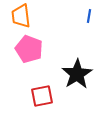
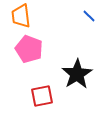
blue line: rotated 56 degrees counterclockwise
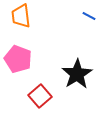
blue line: rotated 16 degrees counterclockwise
pink pentagon: moved 11 px left, 10 px down
red square: moved 2 px left; rotated 30 degrees counterclockwise
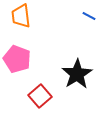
pink pentagon: moved 1 px left
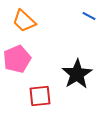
orange trapezoid: moved 3 px right, 5 px down; rotated 40 degrees counterclockwise
pink pentagon: rotated 28 degrees clockwise
red square: rotated 35 degrees clockwise
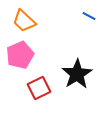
pink pentagon: moved 3 px right, 4 px up
red square: moved 1 px left, 8 px up; rotated 20 degrees counterclockwise
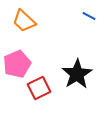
pink pentagon: moved 3 px left, 9 px down
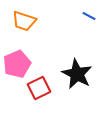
orange trapezoid: rotated 25 degrees counterclockwise
black star: rotated 12 degrees counterclockwise
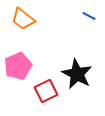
orange trapezoid: moved 1 px left, 2 px up; rotated 20 degrees clockwise
pink pentagon: moved 1 px right, 2 px down
red square: moved 7 px right, 3 px down
